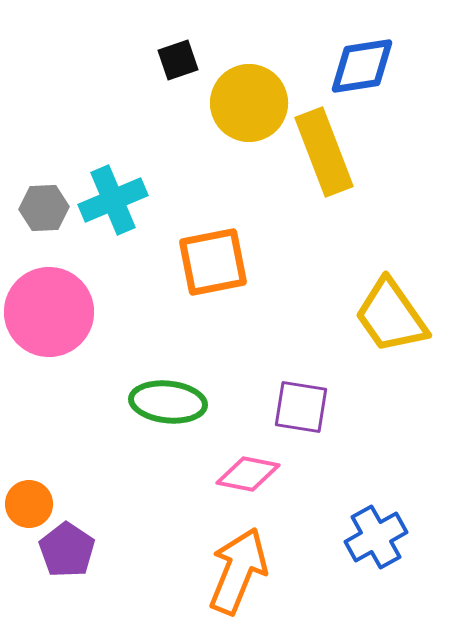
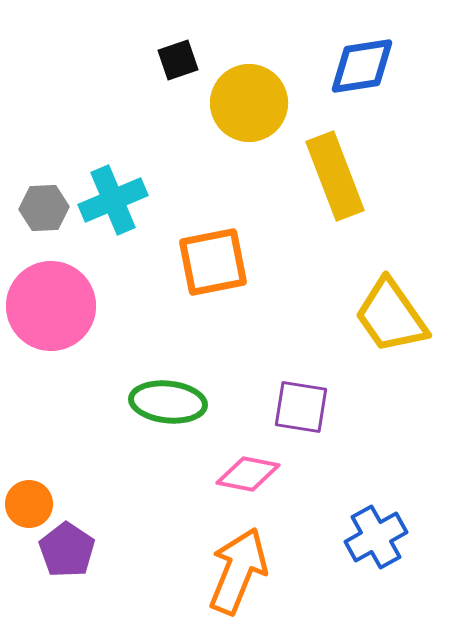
yellow rectangle: moved 11 px right, 24 px down
pink circle: moved 2 px right, 6 px up
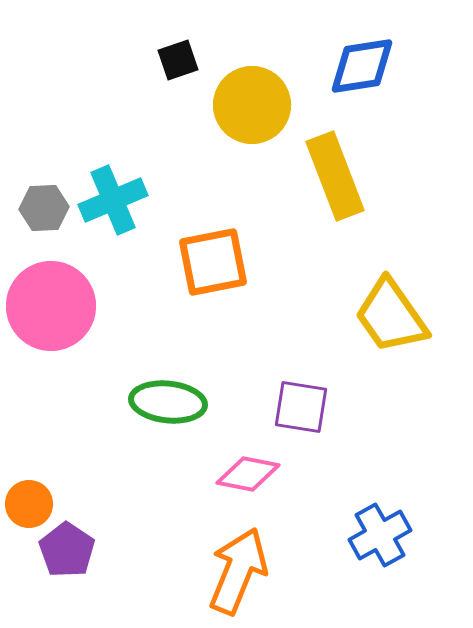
yellow circle: moved 3 px right, 2 px down
blue cross: moved 4 px right, 2 px up
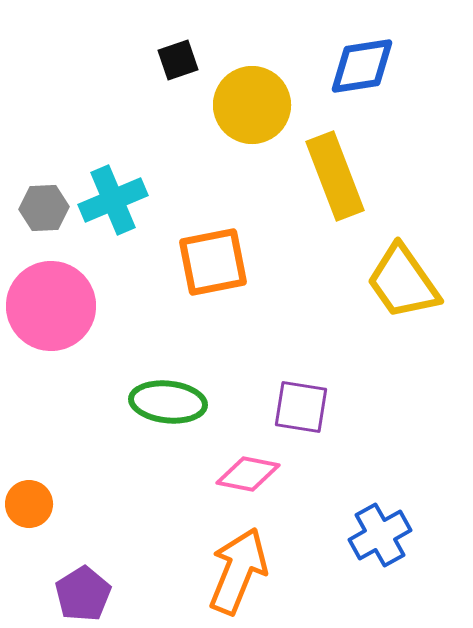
yellow trapezoid: moved 12 px right, 34 px up
purple pentagon: moved 16 px right, 44 px down; rotated 6 degrees clockwise
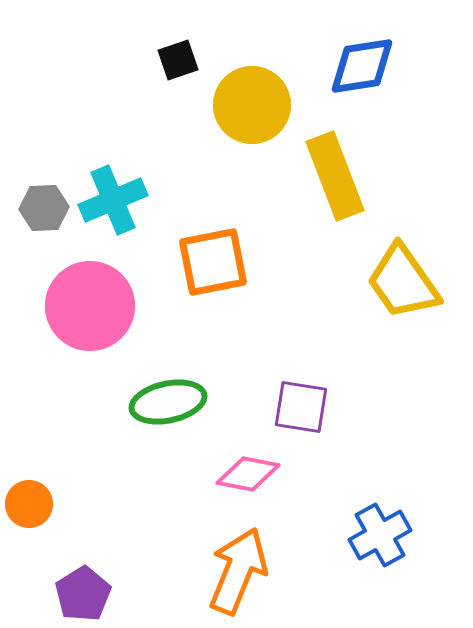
pink circle: moved 39 px right
green ellipse: rotated 18 degrees counterclockwise
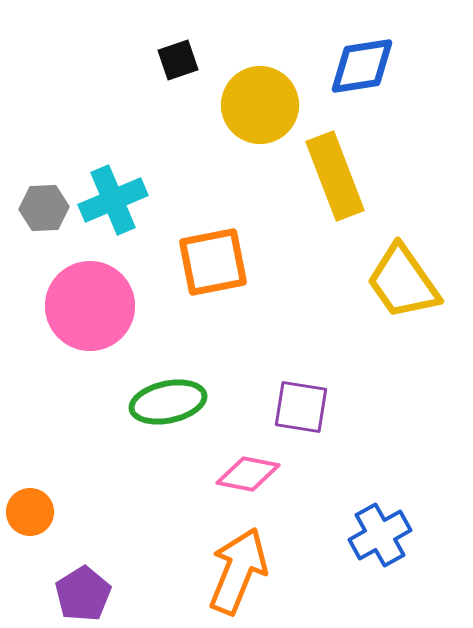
yellow circle: moved 8 px right
orange circle: moved 1 px right, 8 px down
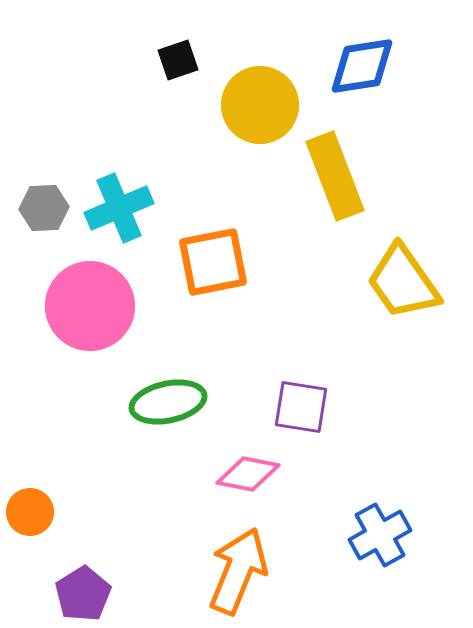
cyan cross: moved 6 px right, 8 px down
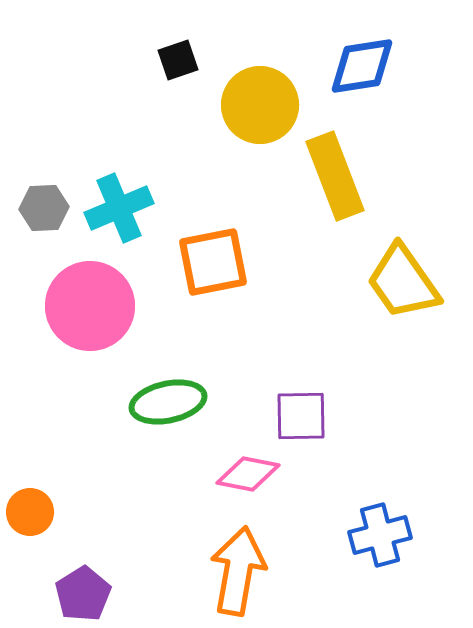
purple square: moved 9 px down; rotated 10 degrees counterclockwise
blue cross: rotated 14 degrees clockwise
orange arrow: rotated 12 degrees counterclockwise
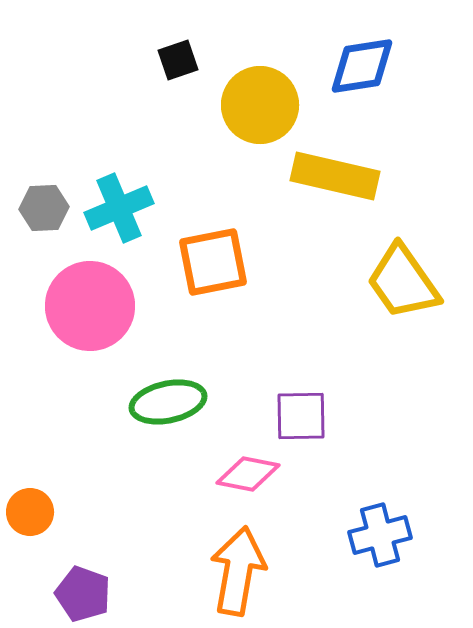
yellow rectangle: rotated 56 degrees counterclockwise
purple pentagon: rotated 20 degrees counterclockwise
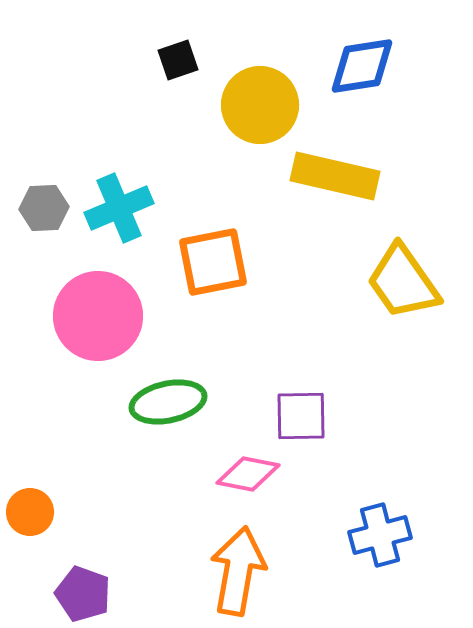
pink circle: moved 8 px right, 10 px down
